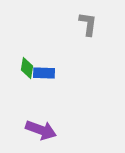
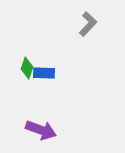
gray L-shape: rotated 35 degrees clockwise
green diamond: rotated 10 degrees clockwise
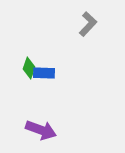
green diamond: moved 2 px right
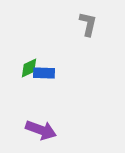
gray L-shape: rotated 30 degrees counterclockwise
green diamond: rotated 45 degrees clockwise
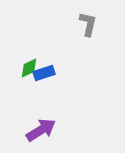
blue rectangle: rotated 20 degrees counterclockwise
purple arrow: rotated 52 degrees counterclockwise
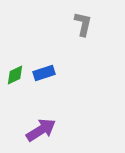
gray L-shape: moved 5 px left
green diamond: moved 14 px left, 7 px down
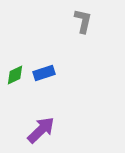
gray L-shape: moved 3 px up
purple arrow: rotated 12 degrees counterclockwise
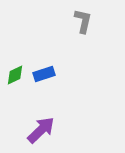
blue rectangle: moved 1 px down
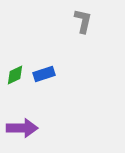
purple arrow: moved 19 px left, 2 px up; rotated 44 degrees clockwise
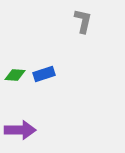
green diamond: rotated 30 degrees clockwise
purple arrow: moved 2 px left, 2 px down
